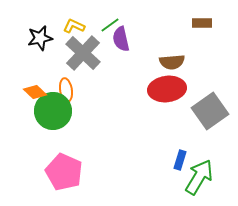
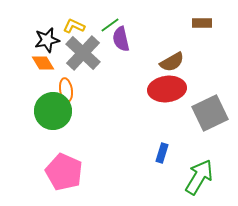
black star: moved 7 px right, 2 px down
brown semicircle: rotated 25 degrees counterclockwise
orange diamond: moved 8 px right, 29 px up; rotated 15 degrees clockwise
gray square: moved 2 px down; rotated 9 degrees clockwise
blue rectangle: moved 18 px left, 7 px up
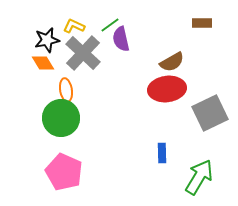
green circle: moved 8 px right, 7 px down
blue rectangle: rotated 18 degrees counterclockwise
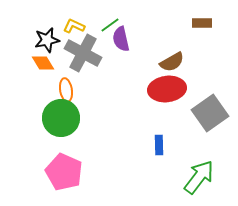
gray cross: rotated 15 degrees counterclockwise
gray square: rotated 9 degrees counterclockwise
blue rectangle: moved 3 px left, 8 px up
green arrow: rotated 6 degrees clockwise
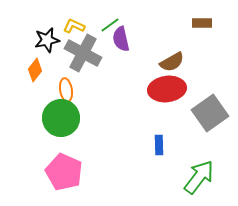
orange diamond: moved 8 px left, 7 px down; rotated 70 degrees clockwise
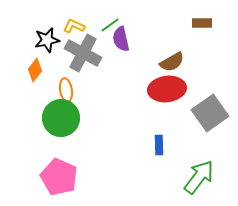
pink pentagon: moved 5 px left, 5 px down
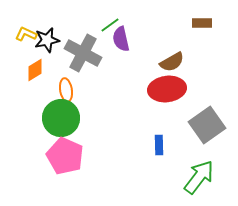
yellow L-shape: moved 48 px left, 8 px down
orange diamond: rotated 20 degrees clockwise
gray square: moved 3 px left, 12 px down
pink pentagon: moved 6 px right, 21 px up
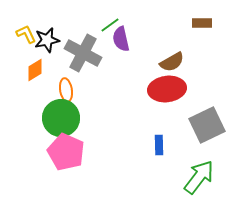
yellow L-shape: rotated 40 degrees clockwise
gray square: rotated 9 degrees clockwise
pink pentagon: moved 1 px right, 4 px up
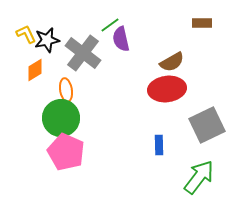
gray cross: rotated 9 degrees clockwise
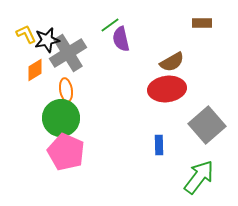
gray cross: moved 15 px left; rotated 21 degrees clockwise
gray square: rotated 15 degrees counterclockwise
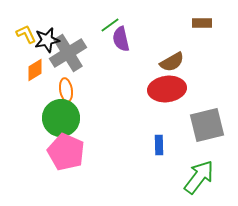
gray square: rotated 27 degrees clockwise
